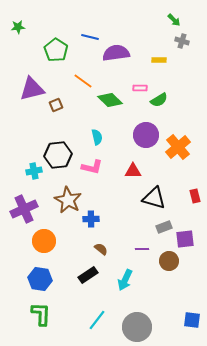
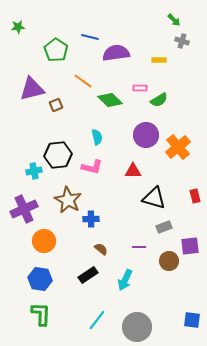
purple square: moved 5 px right, 7 px down
purple line: moved 3 px left, 2 px up
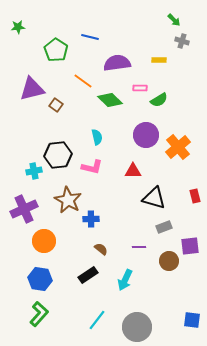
purple semicircle: moved 1 px right, 10 px down
brown square: rotated 32 degrees counterclockwise
green L-shape: moved 2 px left; rotated 40 degrees clockwise
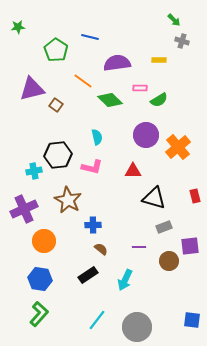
blue cross: moved 2 px right, 6 px down
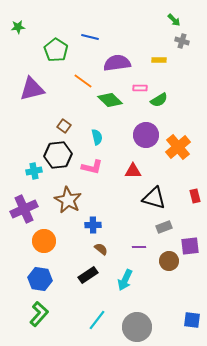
brown square: moved 8 px right, 21 px down
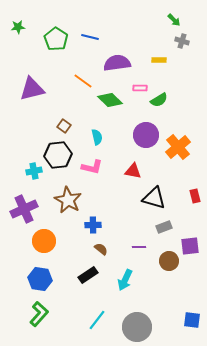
green pentagon: moved 11 px up
red triangle: rotated 12 degrees clockwise
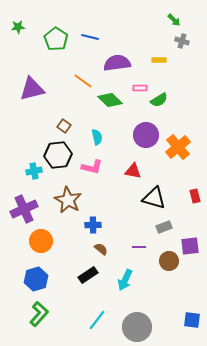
orange circle: moved 3 px left
blue hexagon: moved 4 px left; rotated 25 degrees counterclockwise
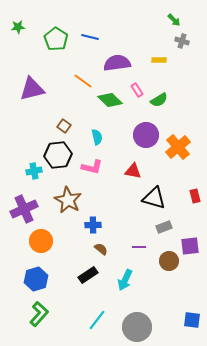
pink rectangle: moved 3 px left, 2 px down; rotated 56 degrees clockwise
